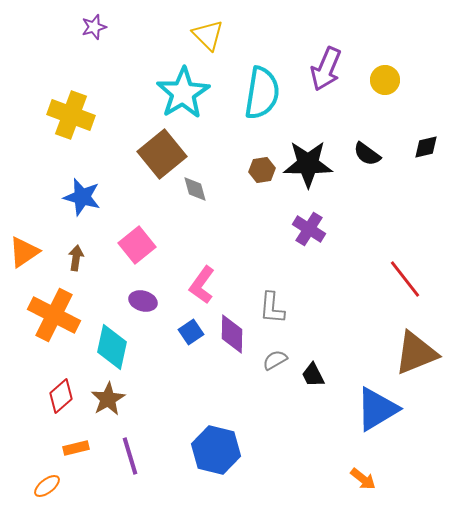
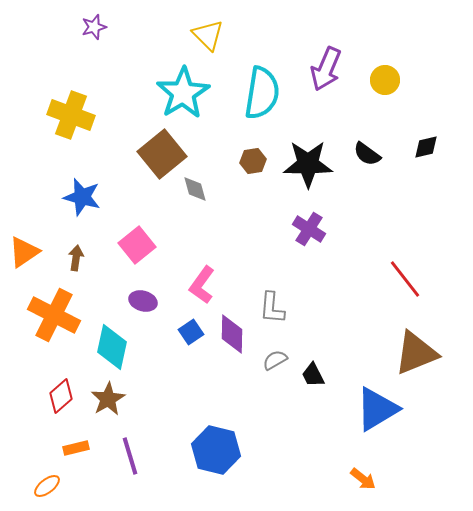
brown hexagon: moved 9 px left, 9 px up
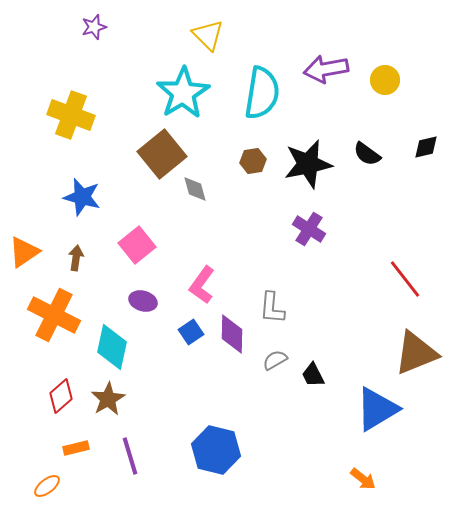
purple arrow: rotated 57 degrees clockwise
black star: rotated 12 degrees counterclockwise
